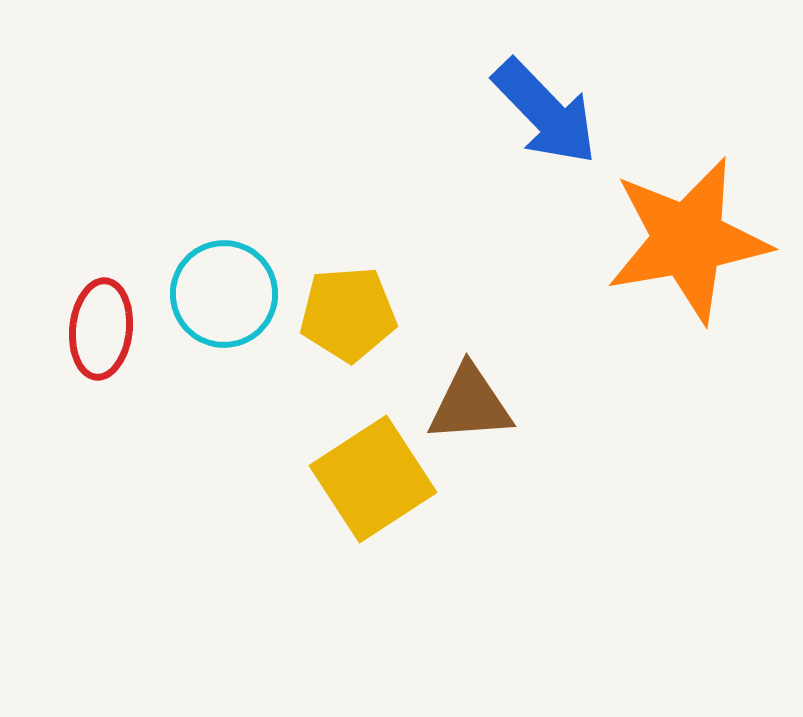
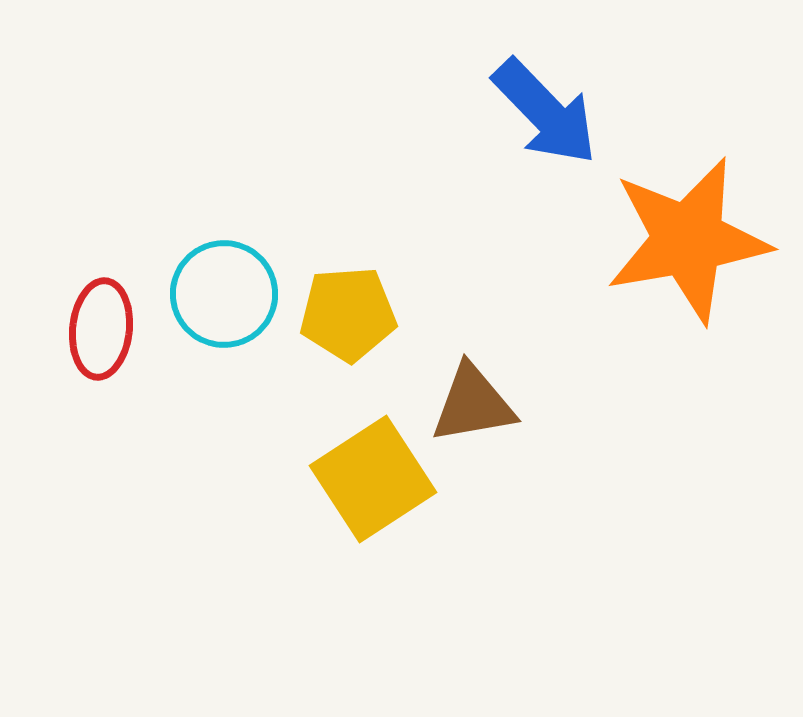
brown triangle: moved 3 px right; rotated 6 degrees counterclockwise
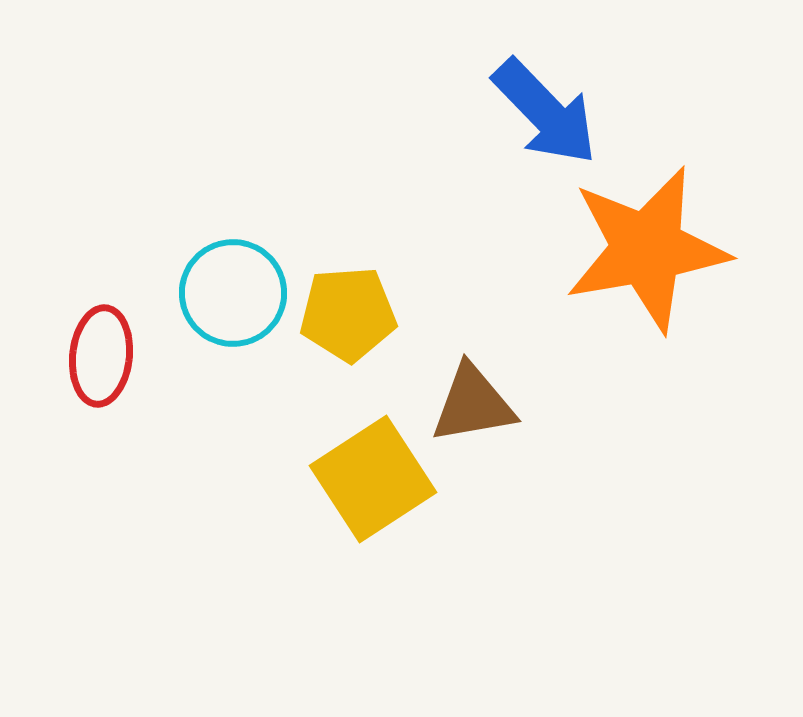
orange star: moved 41 px left, 9 px down
cyan circle: moved 9 px right, 1 px up
red ellipse: moved 27 px down
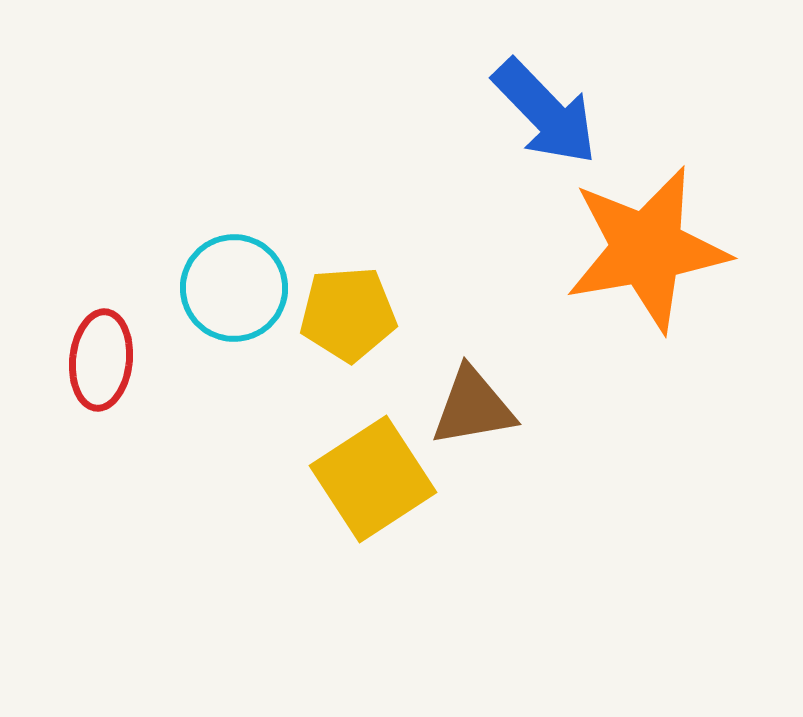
cyan circle: moved 1 px right, 5 px up
red ellipse: moved 4 px down
brown triangle: moved 3 px down
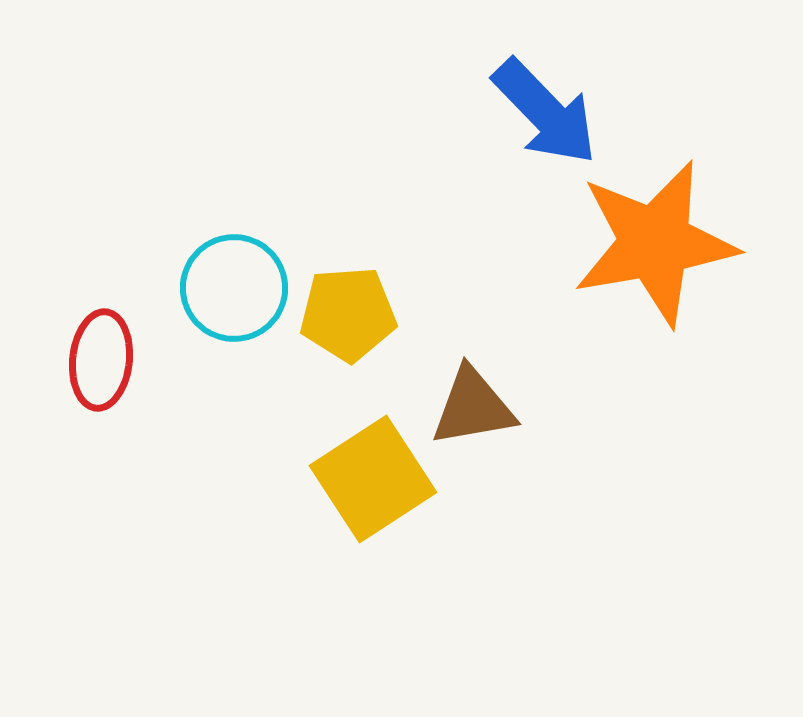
orange star: moved 8 px right, 6 px up
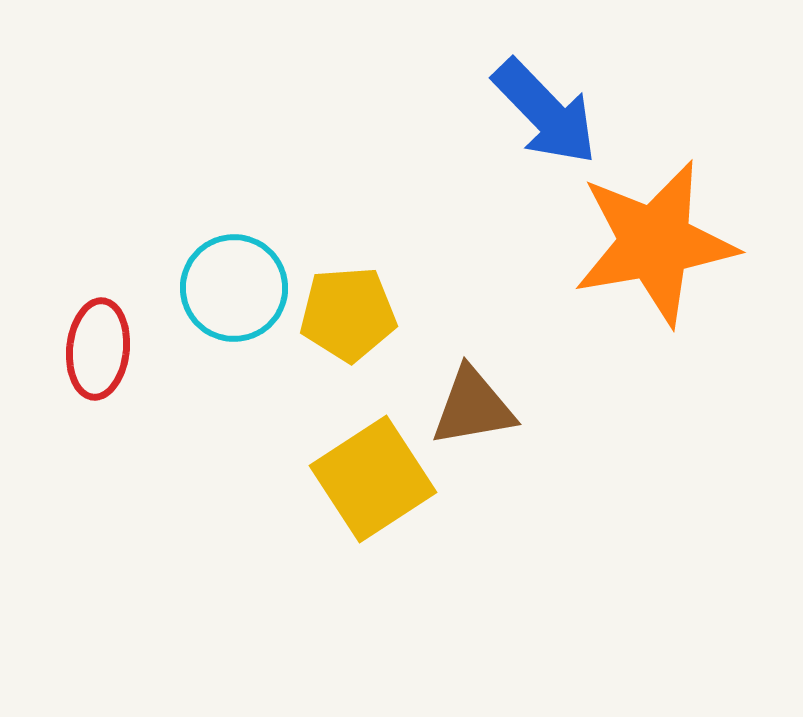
red ellipse: moved 3 px left, 11 px up
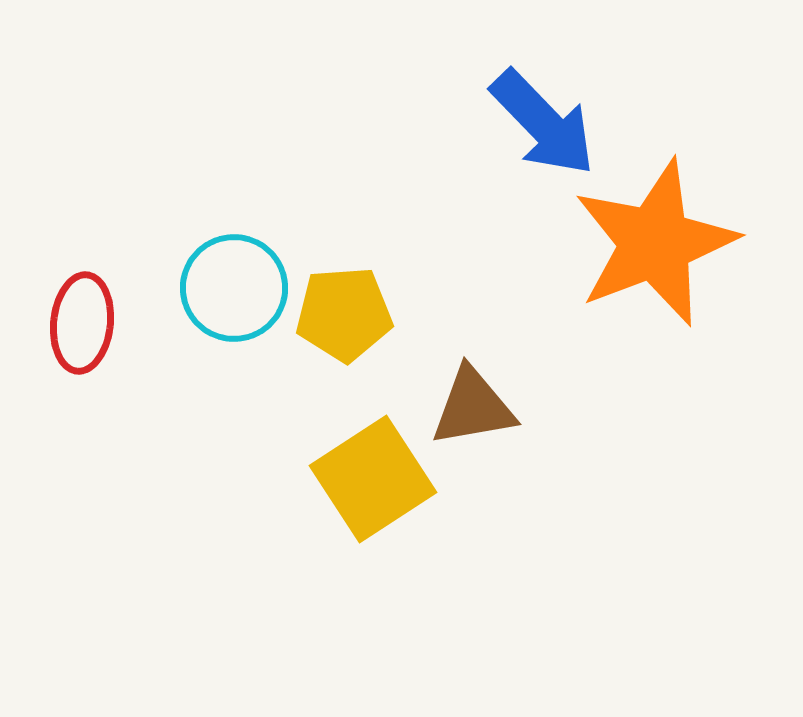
blue arrow: moved 2 px left, 11 px down
orange star: rotated 11 degrees counterclockwise
yellow pentagon: moved 4 px left
red ellipse: moved 16 px left, 26 px up
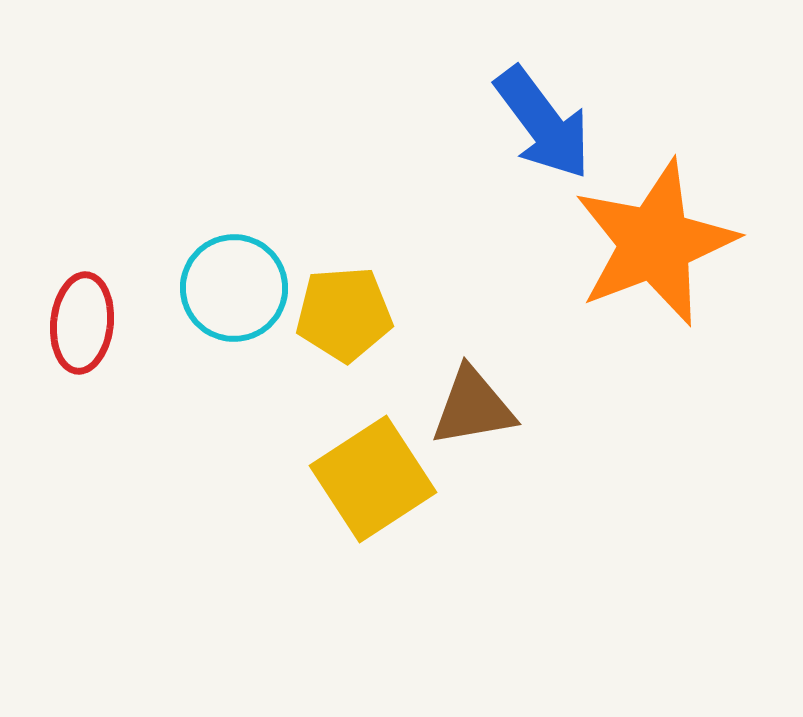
blue arrow: rotated 7 degrees clockwise
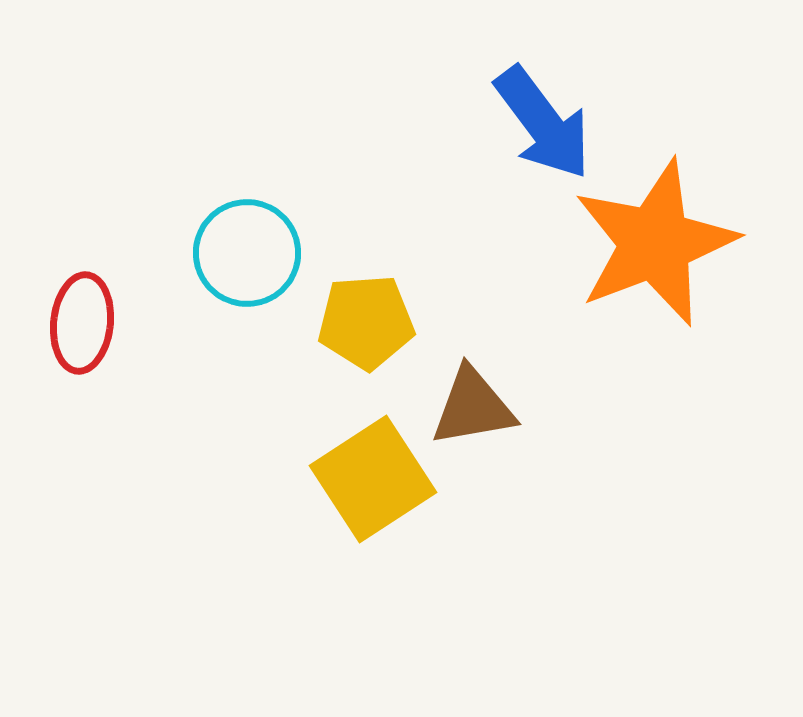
cyan circle: moved 13 px right, 35 px up
yellow pentagon: moved 22 px right, 8 px down
